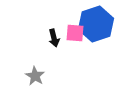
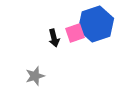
pink square: rotated 24 degrees counterclockwise
gray star: rotated 24 degrees clockwise
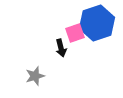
blue hexagon: moved 1 px right, 1 px up
black arrow: moved 7 px right, 10 px down
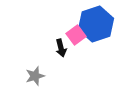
blue hexagon: moved 1 px left, 1 px down
pink square: moved 1 px right, 2 px down; rotated 18 degrees counterclockwise
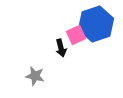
pink square: rotated 12 degrees clockwise
gray star: rotated 30 degrees clockwise
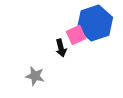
blue hexagon: moved 1 px left, 1 px up
